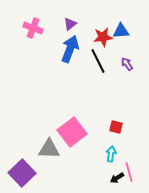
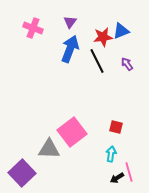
purple triangle: moved 2 px up; rotated 16 degrees counterclockwise
blue triangle: rotated 18 degrees counterclockwise
black line: moved 1 px left
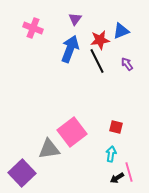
purple triangle: moved 5 px right, 3 px up
red star: moved 3 px left, 3 px down
gray triangle: rotated 10 degrees counterclockwise
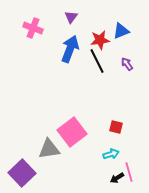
purple triangle: moved 4 px left, 2 px up
cyan arrow: rotated 63 degrees clockwise
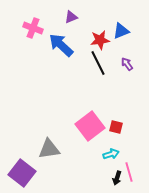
purple triangle: rotated 32 degrees clockwise
blue arrow: moved 9 px left, 4 px up; rotated 68 degrees counterclockwise
black line: moved 1 px right, 2 px down
pink square: moved 18 px right, 6 px up
purple square: rotated 8 degrees counterclockwise
black arrow: rotated 40 degrees counterclockwise
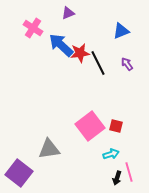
purple triangle: moved 3 px left, 4 px up
pink cross: rotated 12 degrees clockwise
red star: moved 20 px left, 13 px down
red square: moved 1 px up
purple square: moved 3 px left
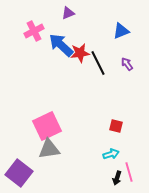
pink cross: moved 1 px right, 3 px down; rotated 30 degrees clockwise
pink square: moved 43 px left; rotated 12 degrees clockwise
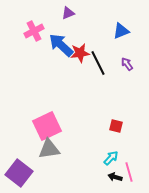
cyan arrow: moved 4 px down; rotated 28 degrees counterclockwise
black arrow: moved 2 px left, 1 px up; rotated 88 degrees clockwise
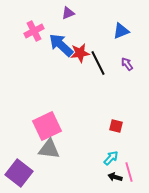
gray triangle: rotated 15 degrees clockwise
